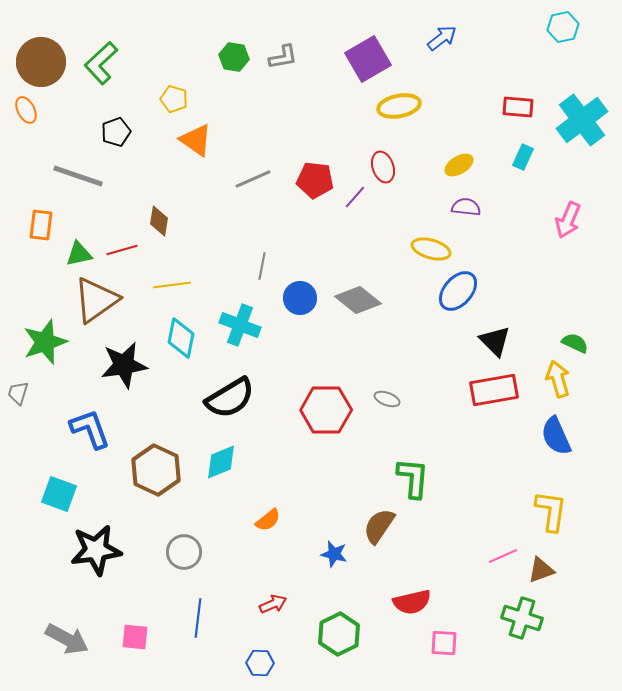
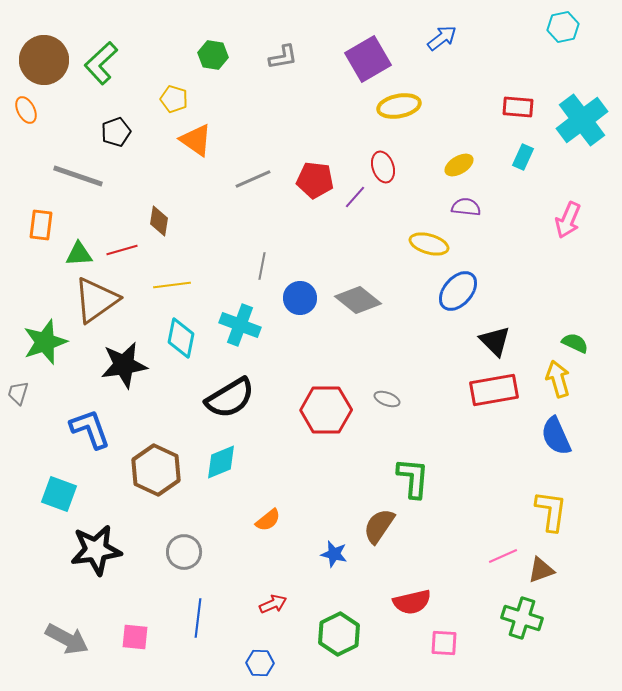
green hexagon at (234, 57): moved 21 px left, 2 px up
brown circle at (41, 62): moved 3 px right, 2 px up
yellow ellipse at (431, 249): moved 2 px left, 5 px up
green triangle at (79, 254): rotated 8 degrees clockwise
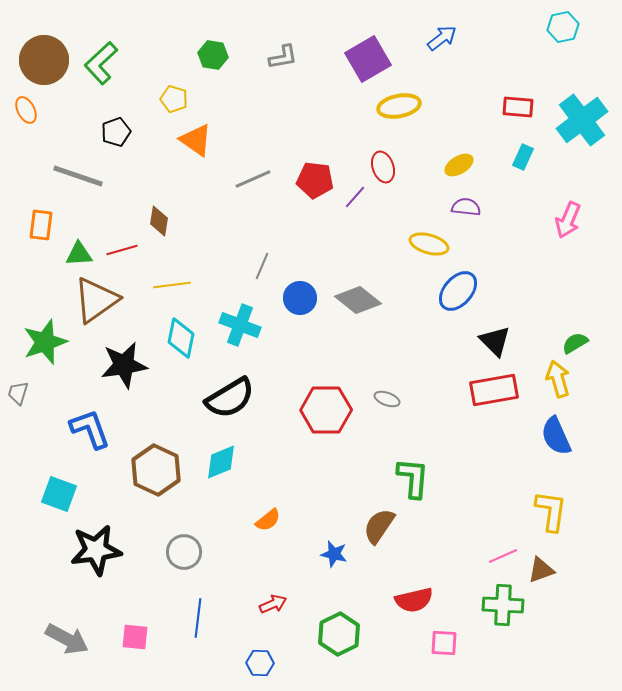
gray line at (262, 266): rotated 12 degrees clockwise
green semicircle at (575, 343): rotated 56 degrees counterclockwise
red semicircle at (412, 602): moved 2 px right, 2 px up
green cross at (522, 618): moved 19 px left, 13 px up; rotated 15 degrees counterclockwise
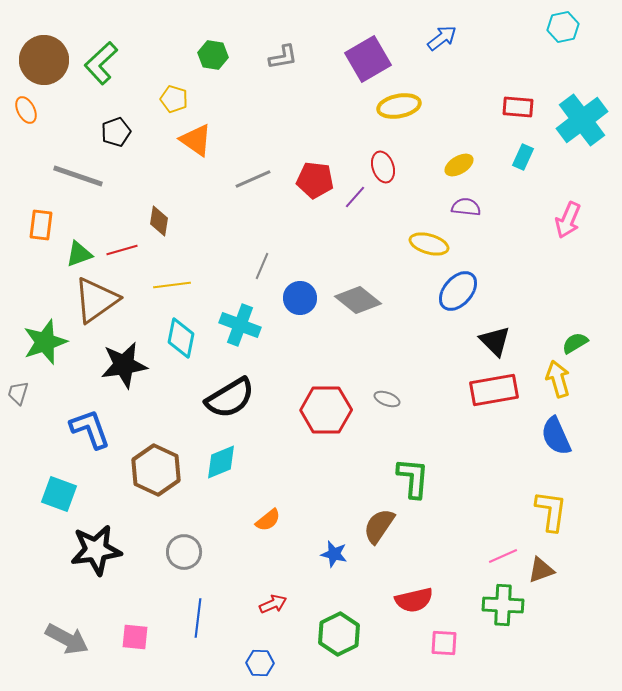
green triangle at (79, 254): rotated 16 degrees counterclockwise
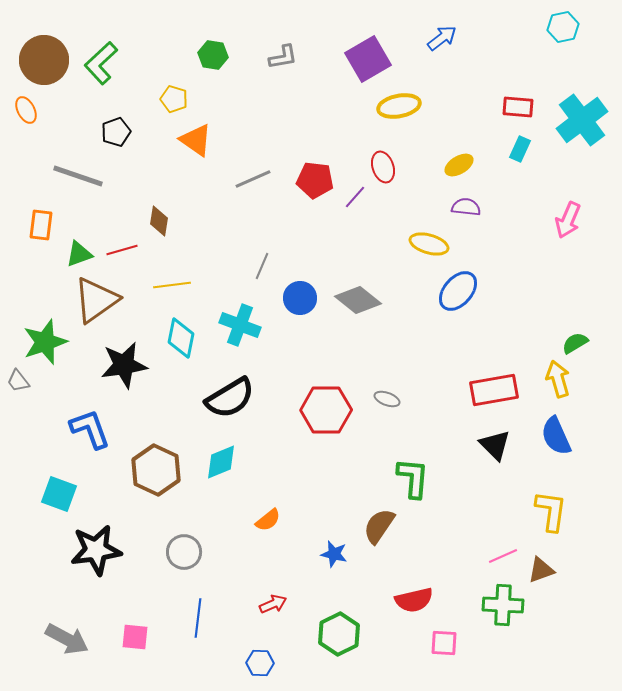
cyan rectangle at (523, 157): moved 3 px left, 8 px up
black triangle at (495, 341): moved 104 px down
gray trapezoid at (18, 393): moved 12 px up; rotated 55 degrees counterclockwise
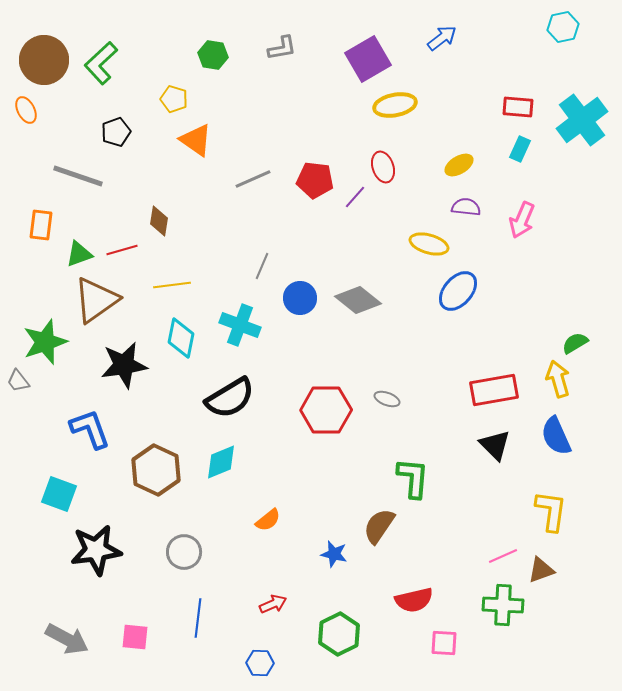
gray L-shape at (283, 57): moved 1 px left, 9 px up
yellow ellipse at (399, 106): moved 4 px left, 1 px up
pink arrow at (568, 220): moved 46 px left
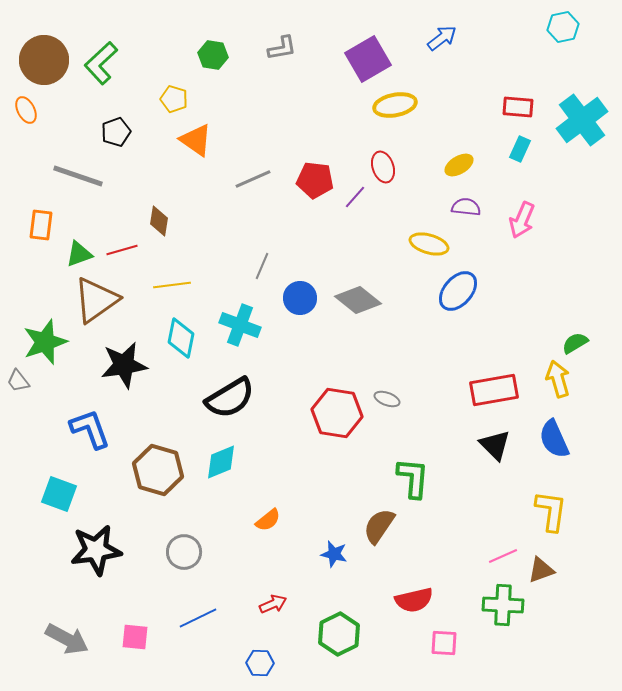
red hexagon at (326, 410): moved 11 px right, 3 px down; rotated 9 degrees clockwise
blue semicircle at (556, 436): moved 2 px left, 3 px down
brown hexagon at (156, 470): moved 2 px right; rotated 9 degrees counterclockwise
blue line at (198, 618): rotated 57 degrees clockwise
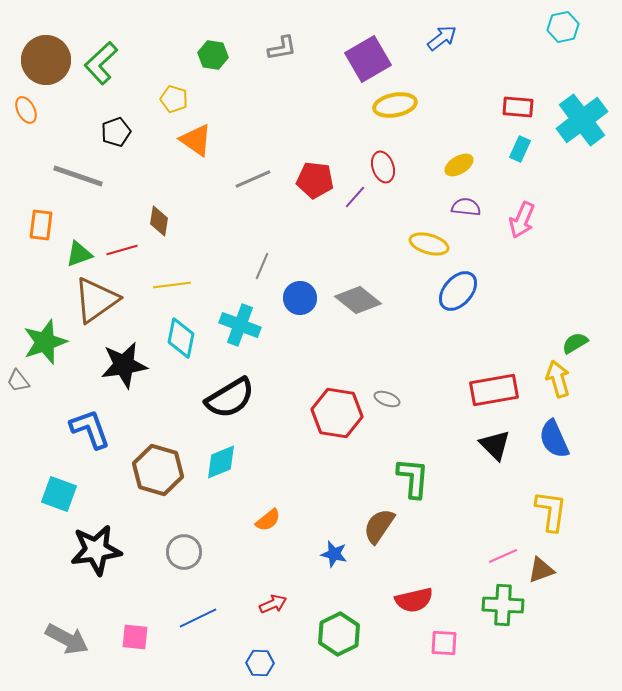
brown circle at (44, 60): moved 2 px right
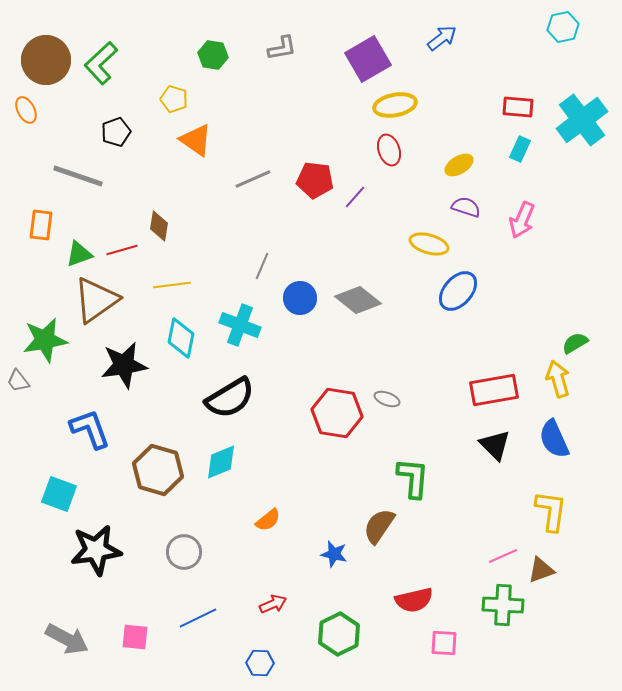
red ellipse at (383, 167): moved 6 px right, 17 px up
purple semicircle at (466, 207): rotated 12 degrees clockwise
brown diamond at (159, 221): moved 5 px down
green star at (45, 342): moved 2 px up; rotated 9 degrees clockwise
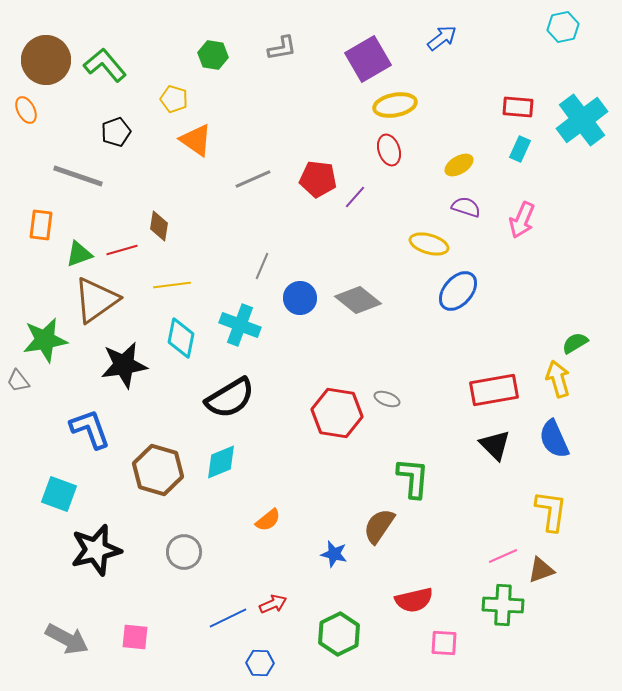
green L-shape at (101, 63): moved 4 px right, 2 px down; rotated 93 degrees clockwise
red pentagon at (315, 180): moved 3 px right, 1 px up
black star at (96, 550): rotated 6 degrees counterclockwise
blue line at (198, 618): moved 30 px right
